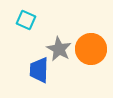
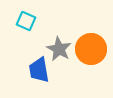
cyan square: moved 1 px down
blue trapezoid: rotated 12 degrees counterclockwise
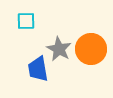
cyan square: rotated 24 degrees counterclockwise
blue trapezoid: moved 1 px left, 1 px up
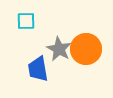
orange circle: moved 5 px left
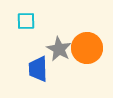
orange circle: moved 1 px right, 1 px up
blue trapezoid: rotated 8 degrees clockwise
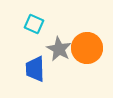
cyan square: moved 8 px right, 3 px down; rotated 24 degrees clockwise
blue trapezoid: moved 3 px left
